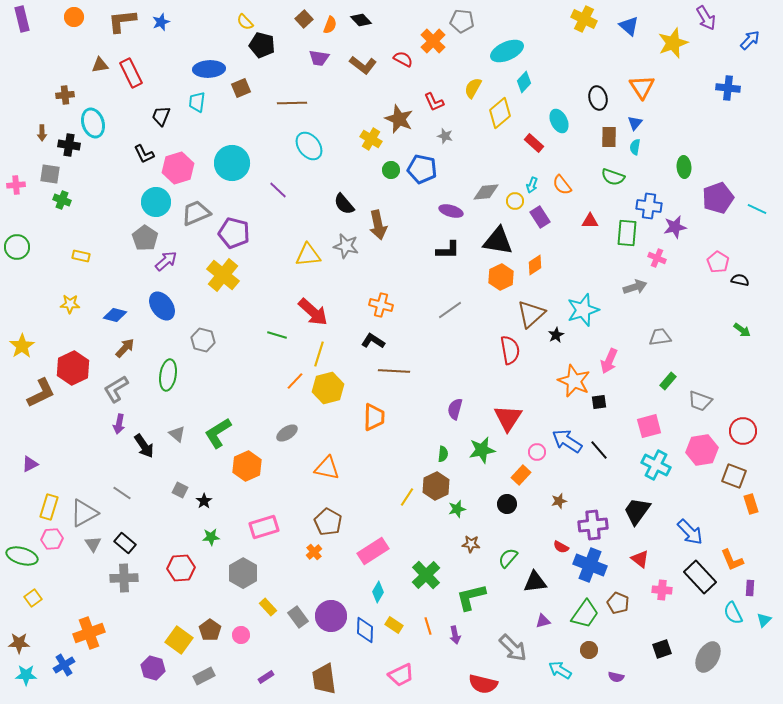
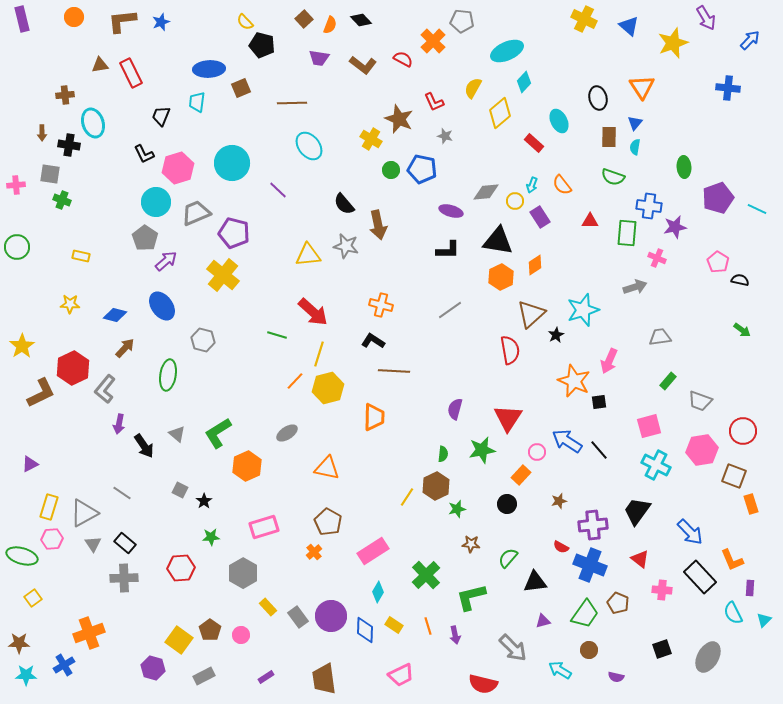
gray L-shape at (116, 389): moved 11 px left; rotated 20 degrees counterclockwise
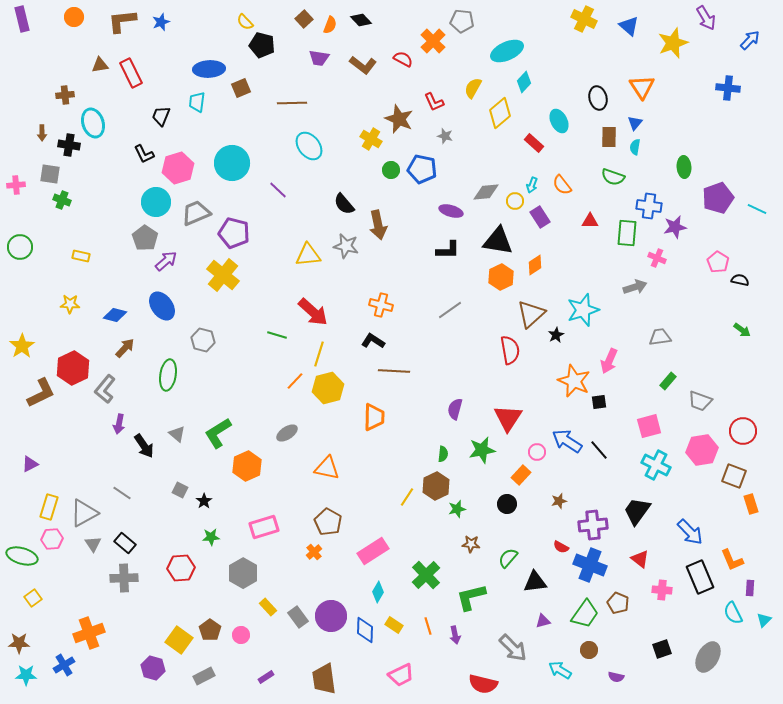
green circle at (17, 247): moved 3 px right
black rectangle at (700, 577): rotated 20 degrees clockwise
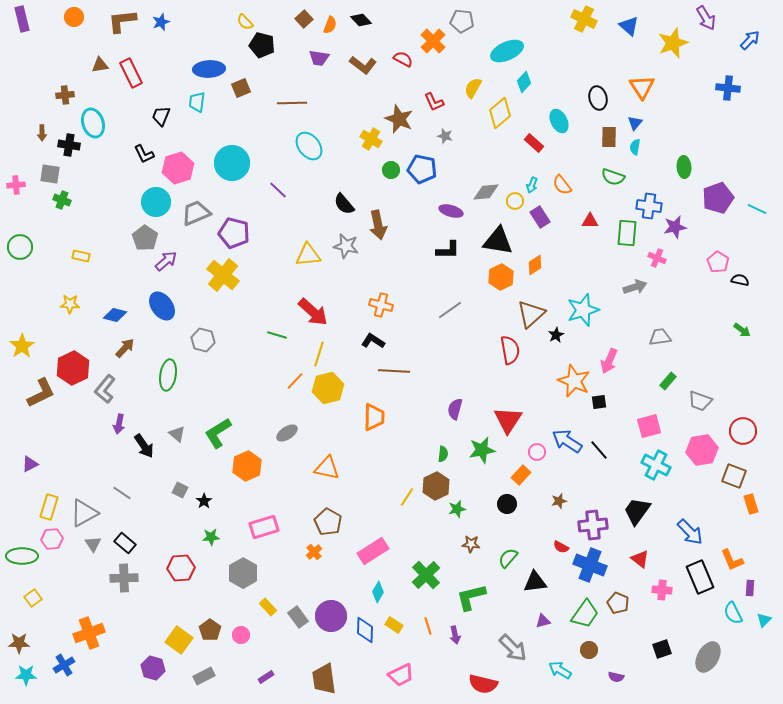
red triangle at (508, 418): moved 2 px down
green ellipse at (22, 556): rotated 16 degrees counterclockwise
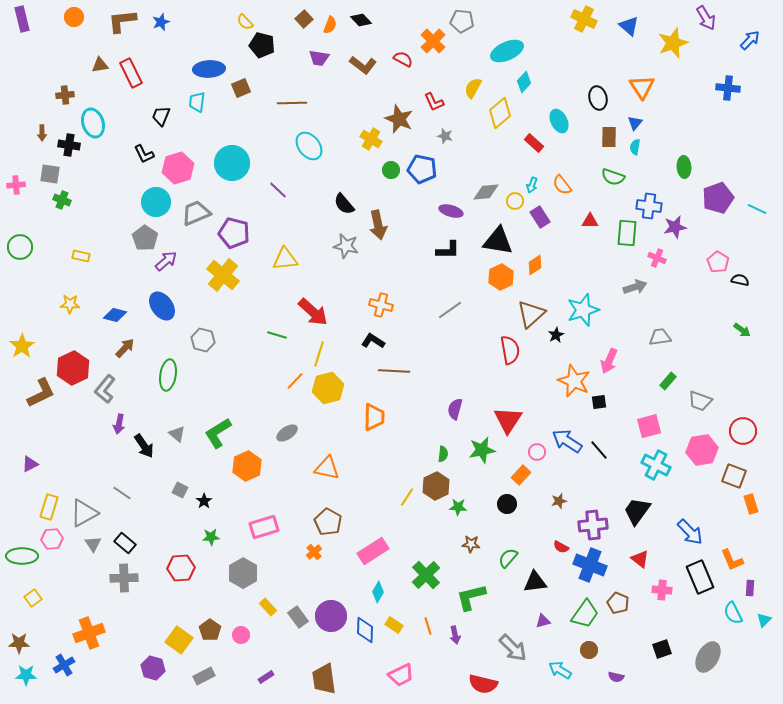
yellow triangle at (308, 255): moved 23 px left, 4 px down
green star at (457, 509): moved 1 px right, 2 px up; rotated 18 degrees clockwise
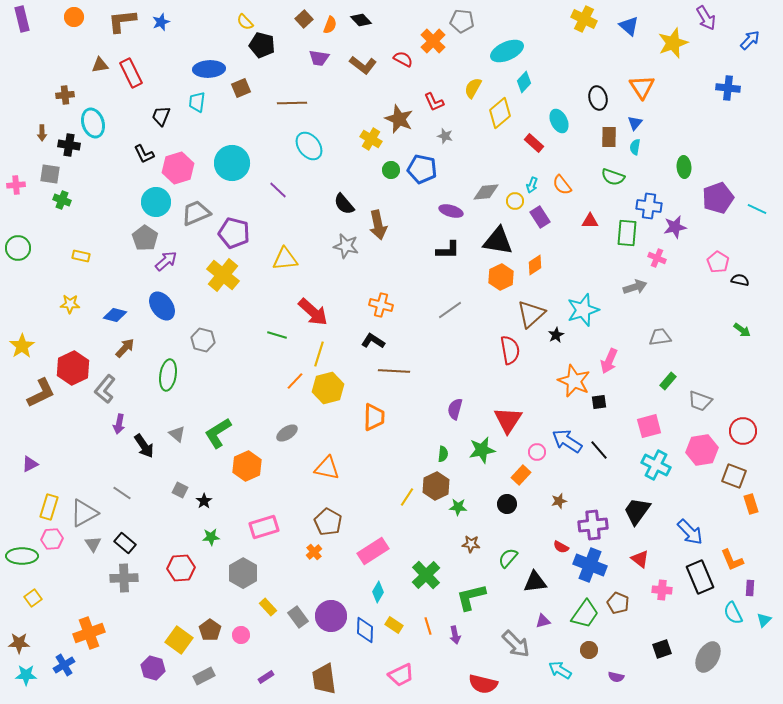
green circle at (20, 247): moved 2 px left, 1 px down
gray arrow at (513, 648): moved 3 px right, 4 px up
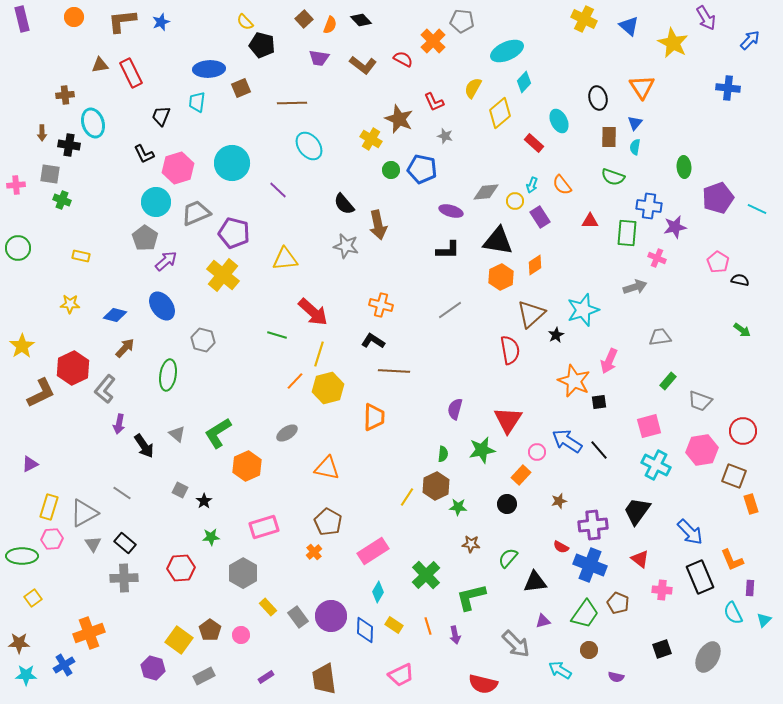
yellow star at (673, 43): rotated 24 degrees counterclockwise
